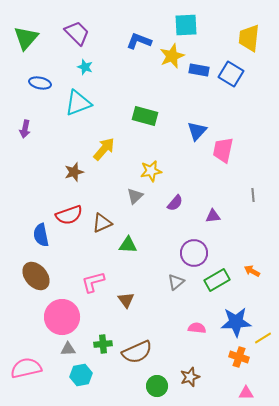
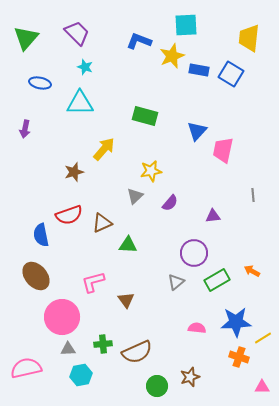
cyan triangle at (78, 103): moved 2 px right; rotated 20 degrees clockwise
purple semicircle at (175, 203): moved 5 px left
pink triangle at (246, 393): moved 16 px right, 6 px up
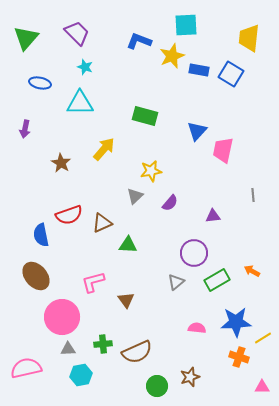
brown star at (74, 172): moved 13 px left, 9 px up; rotated 24 degrees counterclockwise
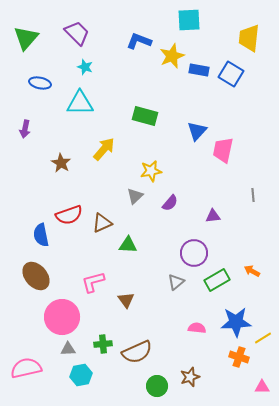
cyan square at (186, 25): moved 3 px right, 5 px up
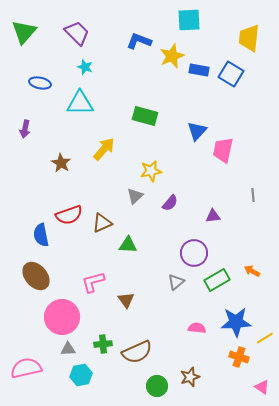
green triangle at (26, 38): moved 2 px left, 6 px up
yellow line at (263, 338): moved 2 px right
pink triangle at (262, 387): rotated 35 degrees clockwise
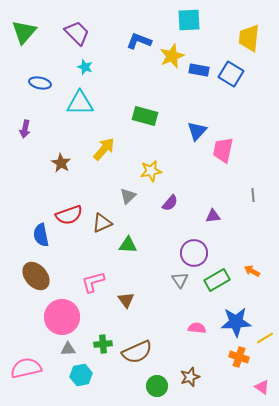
gray triangle at (135, 196): moved 7 px left
gray triangle at (176, 282): moved 4 px right, 2 px up; rotated 24 degrees counterclockwise
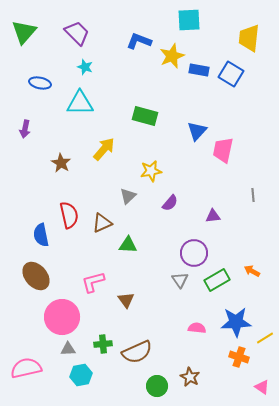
red semicircle at (69, 215): rotated 84 degrees counterclockwise
brown star at (190, 377): rotated 24 degrees counterclockwise
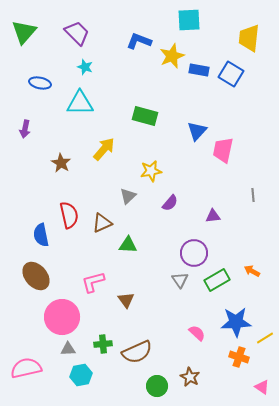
pink semicircle at (197, 328): moved 5 px down; rotated 36 degrees clockwise
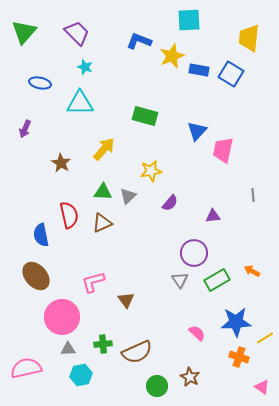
purple arrow at (25, 129): rotated 12 degrees clockwise
green triangle at (128, 245): moved 25 px left, 53 px up
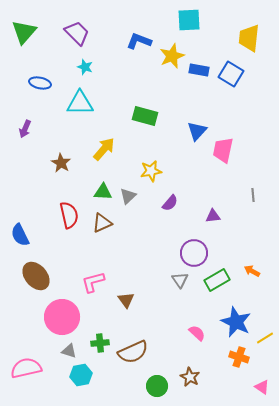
blue semicircle at (41, 235): moved 21 px left; rotated 15 degrees counterclockwise
blue star at (236, 322): rotated 28 degrees clockwise
green cross at (103, 344): moved 3 px left, 1 px up
gray triangle at (68, 349): moved 1 px right, 2 px down; rotated 21 degrees clockwise
brown semicircle at (137, 352): moved 4 px left
